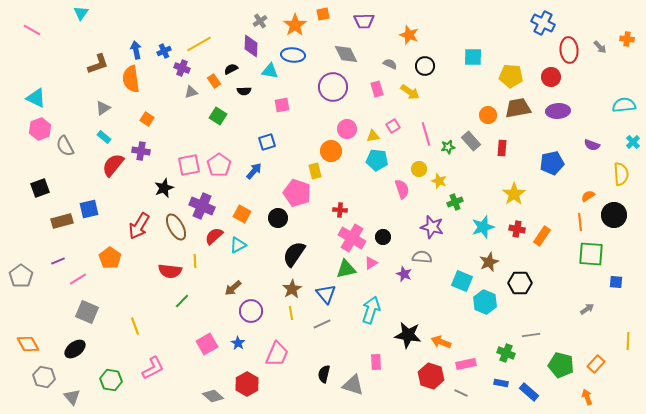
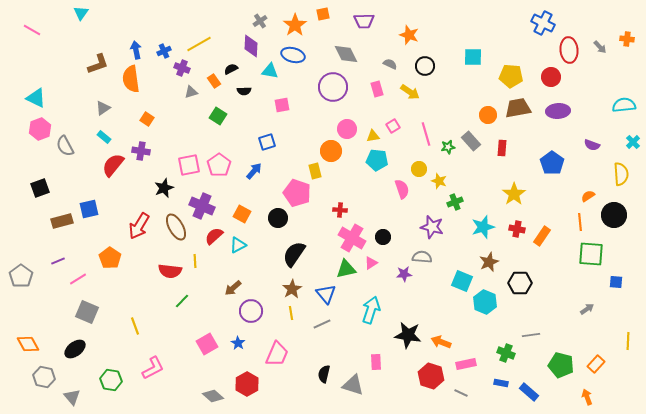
blue ellipse at (293, 55): rotated 10 degrees clockwise
blue pentagon at (552, 163): rotated 25 degrees counterclockwise
purple star at (404, 274): rotated 28 degrees counterclockwise
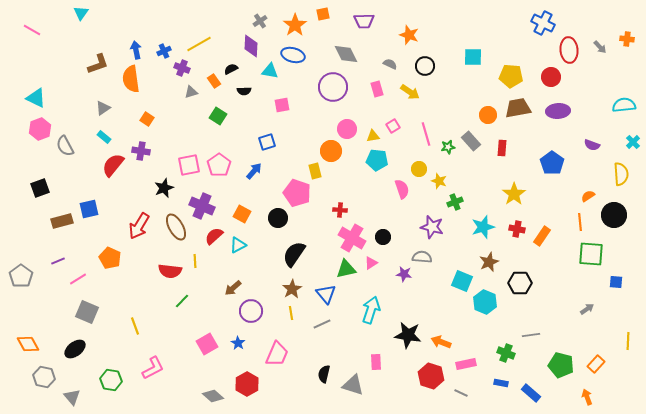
orange pentagon at (110, 258): rotated 10 degrees counterclockwise
purple star at (404, 274): rotated 14 degrees clockwise
blue rectangle at (529, 392): moved 2 px right, 1 px down
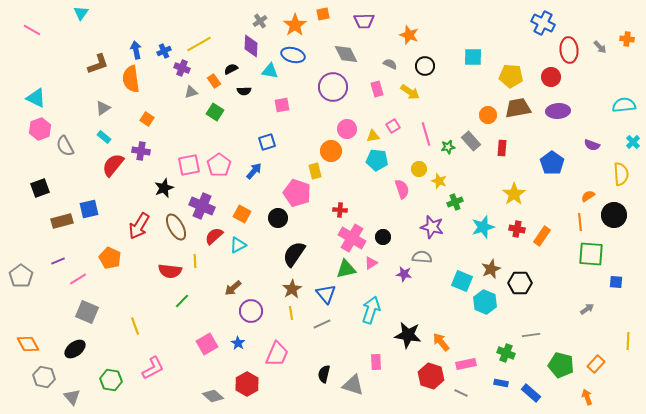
green square at (218, 116): moved 3 px left, 4 px up
brown star at (489, 262): moved 2 px right, 7 px down
orange arrow at (441, 342): rotated 30 degrees clockwise
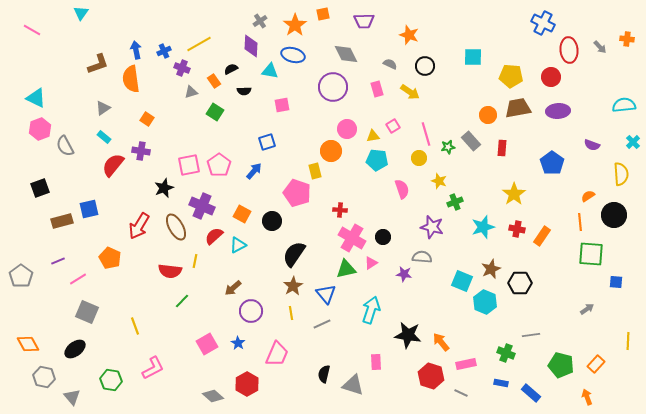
yellow circle at (419, 169): moved 11 px up
black circle at (278, 218): moved 6 px left, 3 px down
yellow line at (195, 261): rotated 16 degrees clockwise
brown star at (292, 289): moved 1 px right, 3 px up
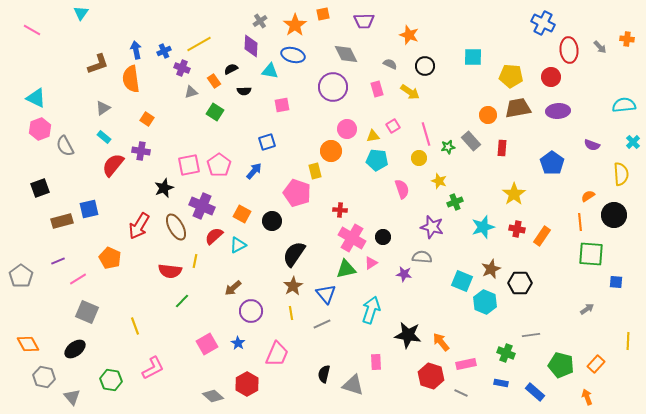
blue rectangle at (531, 393): moved 4 px right, 1 px up
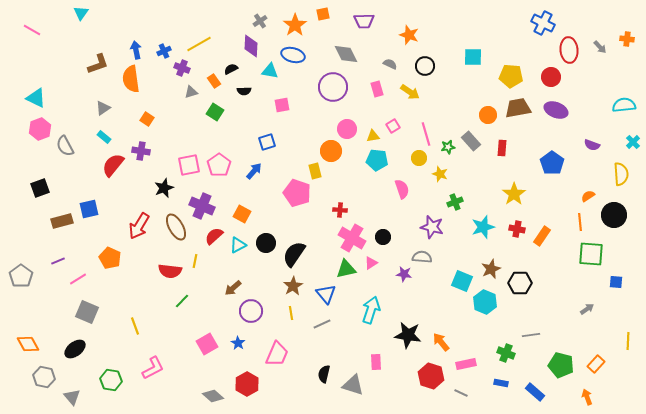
purple ellipse at (558, 111): moved 2 px left, 1 px up; rotated 25 degrees clockwise
yellow star at (439, 181): moved 1 px right, 7 px up
black circle at (272, 221): moved 6 px left, 22 px down
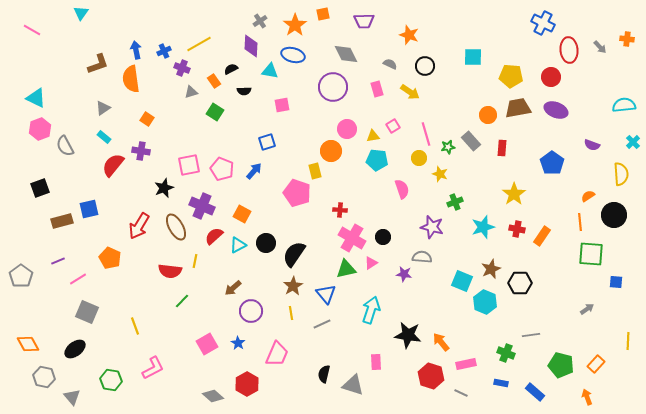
pink pentagon at (219, 165): moved 3 px right, 4 px down; rotated 15 degrees counterclockwise
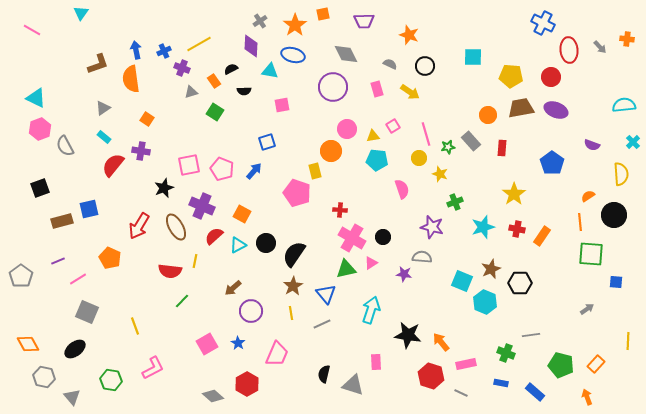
brown trapezoid at (518, 108): moved 3 px right
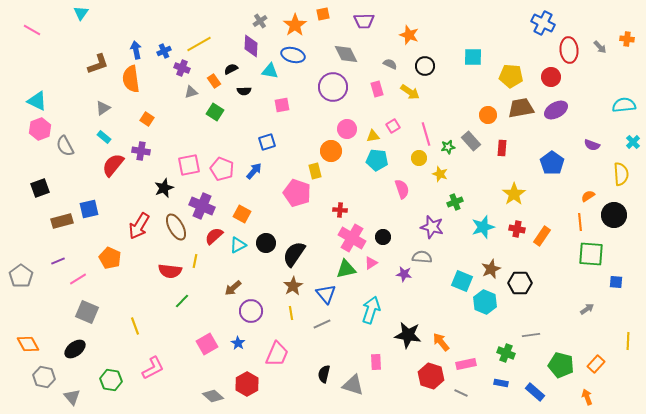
cyan triangle at (36, 98): moved 1 px right, 3 px down
purple ellipse at (556, 110): rotated 50 degrees counterclockwise
